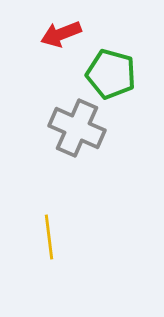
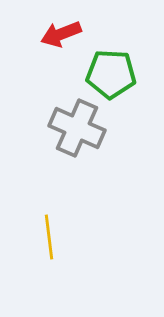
green pentagon: rotated 12 degrees counterclockwise
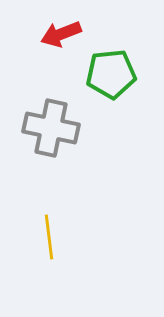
green pentagon: rotated 9 degrees counterclockwise
gray cross: moved 26 px left; rotated 12 degrees counterclockwise
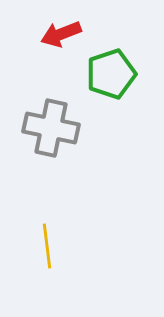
green pentagon: rotated 12 degrees counterclockwise
yellow line: moved 2 px left, 9 px down
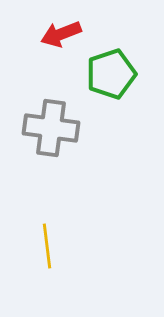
gray cross: rotated 4 degrees counterclockwise
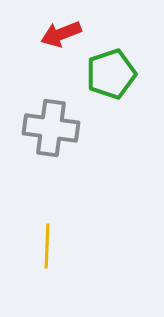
yellow line: rotated 9 degrees clockwise
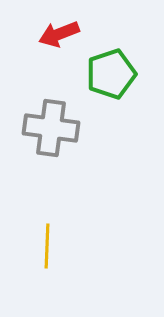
red arrow: moved 2 px left
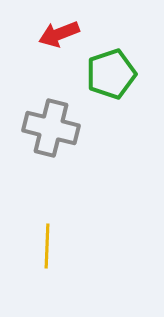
gray cross: rotated 6 degrees clockwise
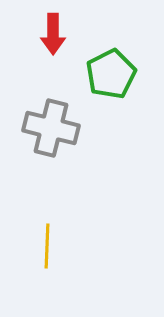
red arrow: moved 6 px left; rotated 69 degrees counterclockwise
green pentagon: rotated 9 degrees counterclockwise
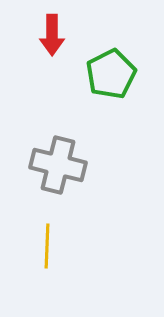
red arrow: moved 1 px left, 1 px down
gray cross: moved 7 px right, 37 px down
